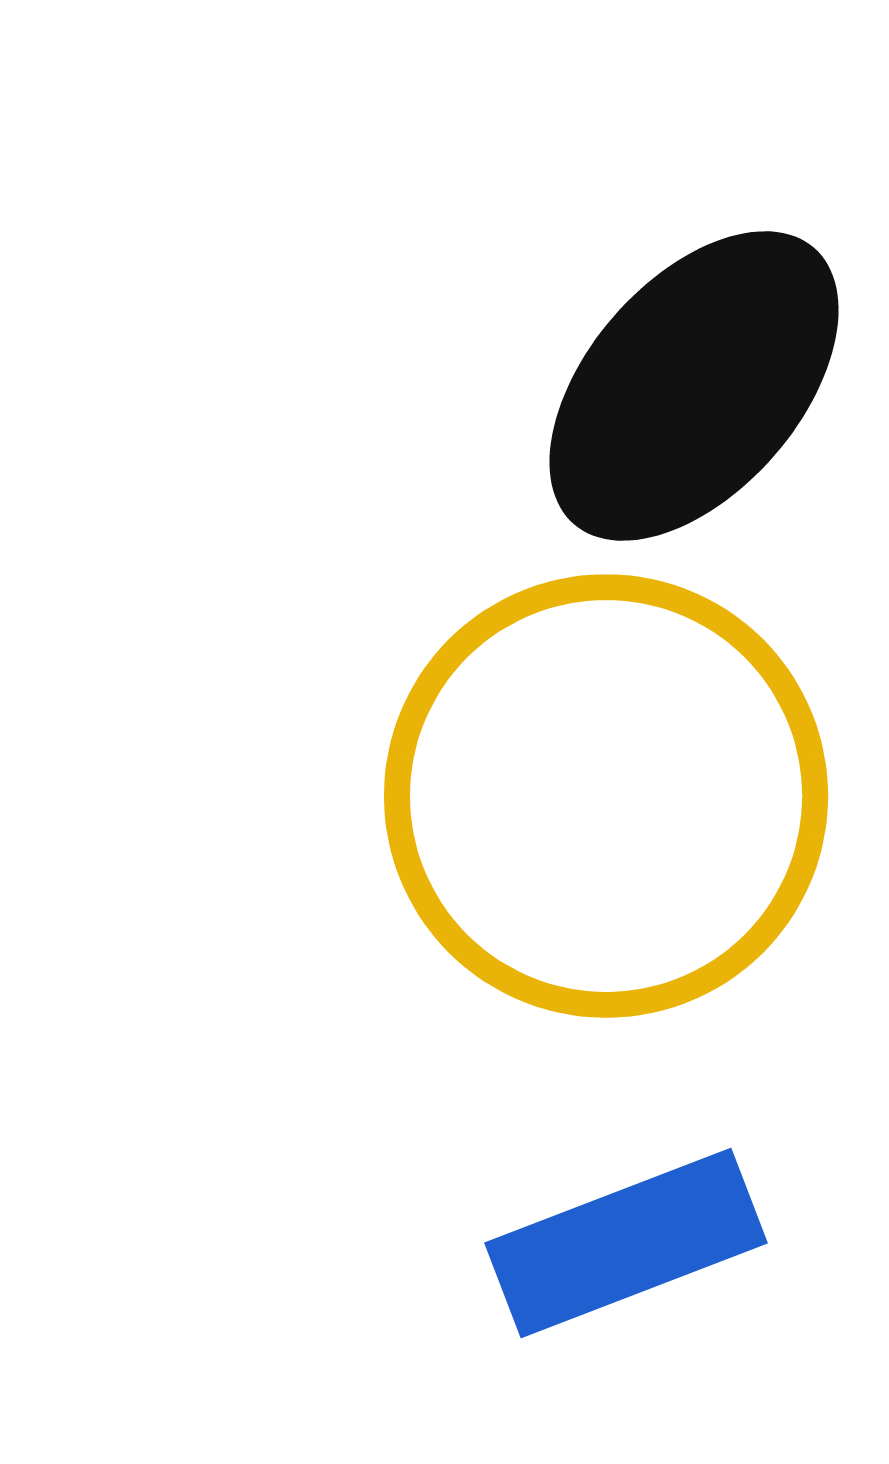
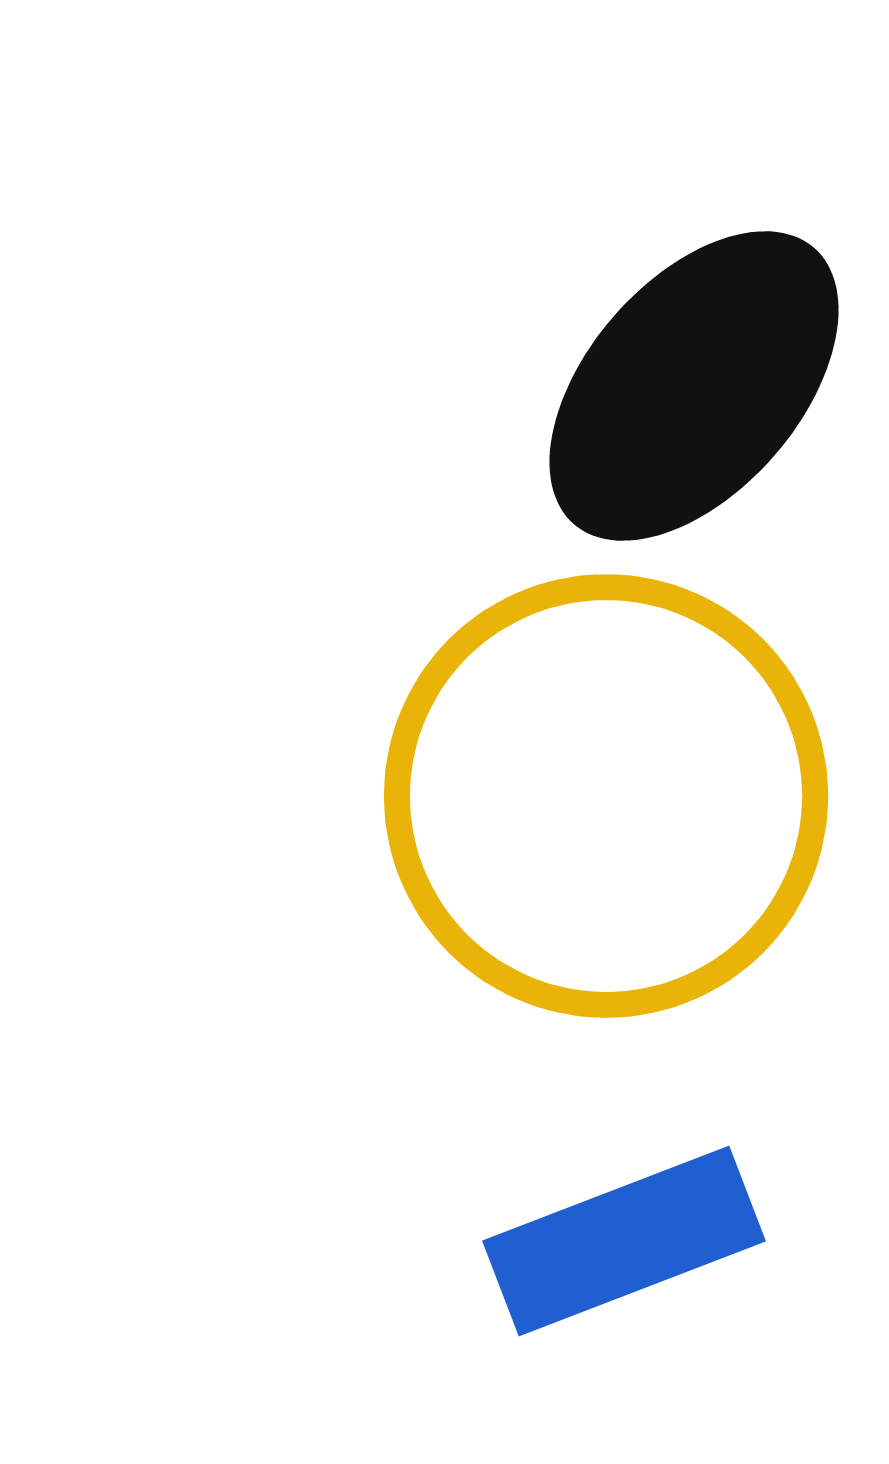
blue rectangle: moved 2 px left, 2 px up
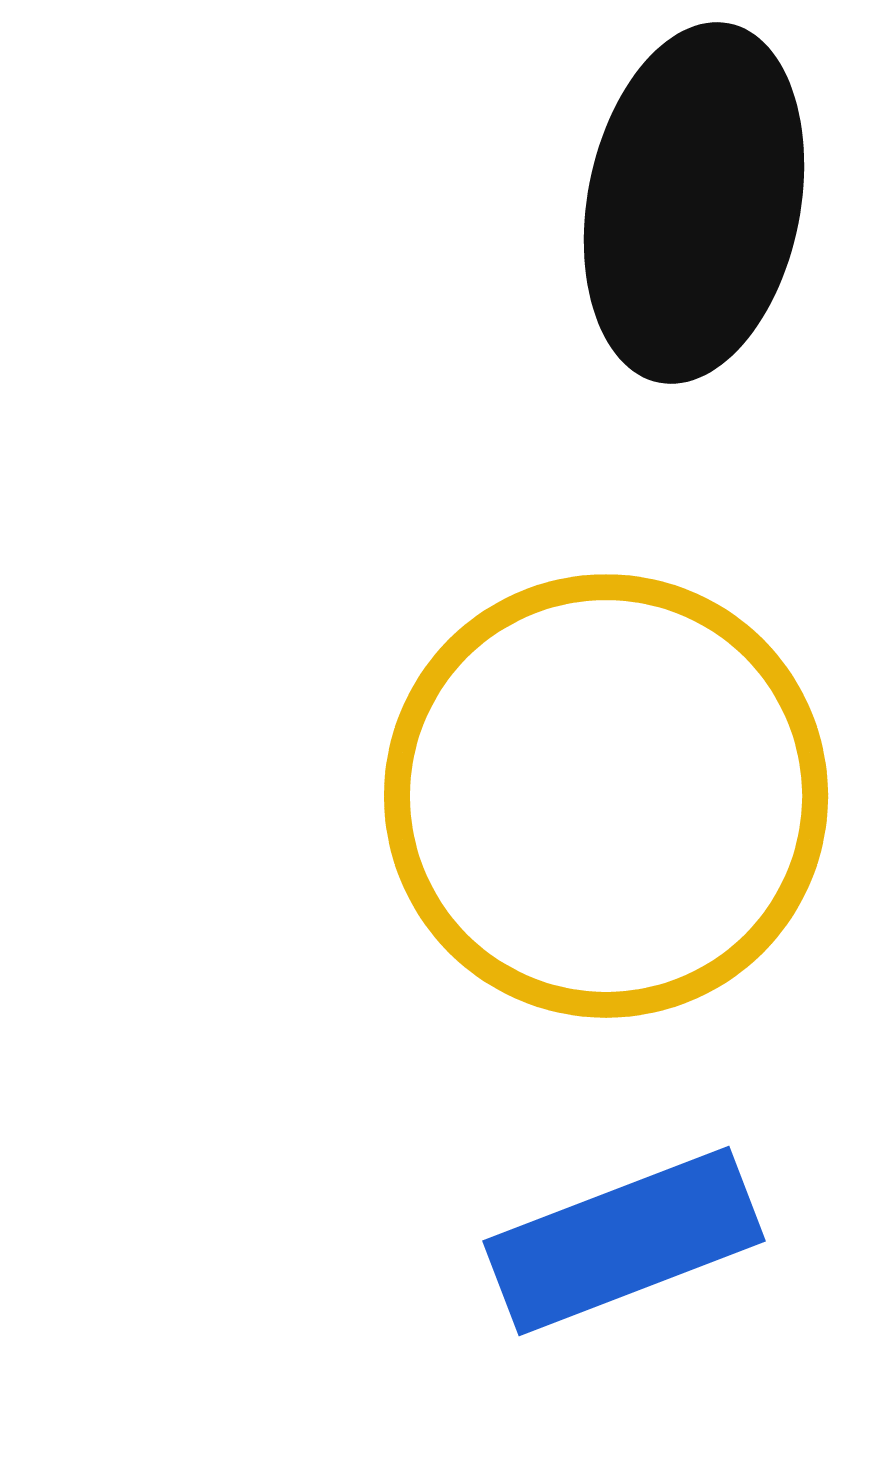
black ellipse: moved 183 px up; rotated 30 degrees counterclockwise
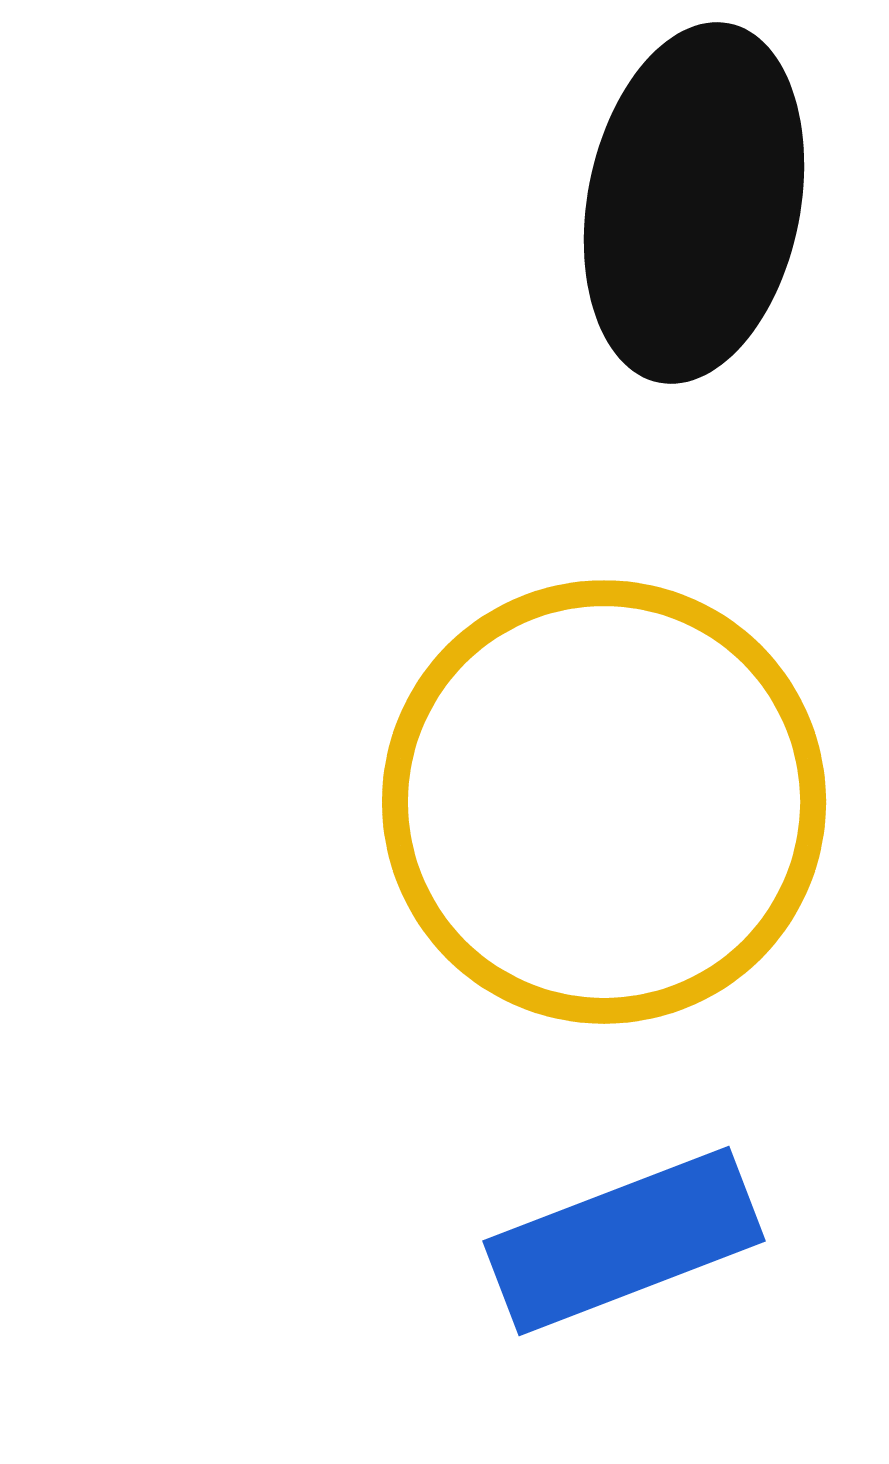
yellow circle: moved 2 px left, 6 px down
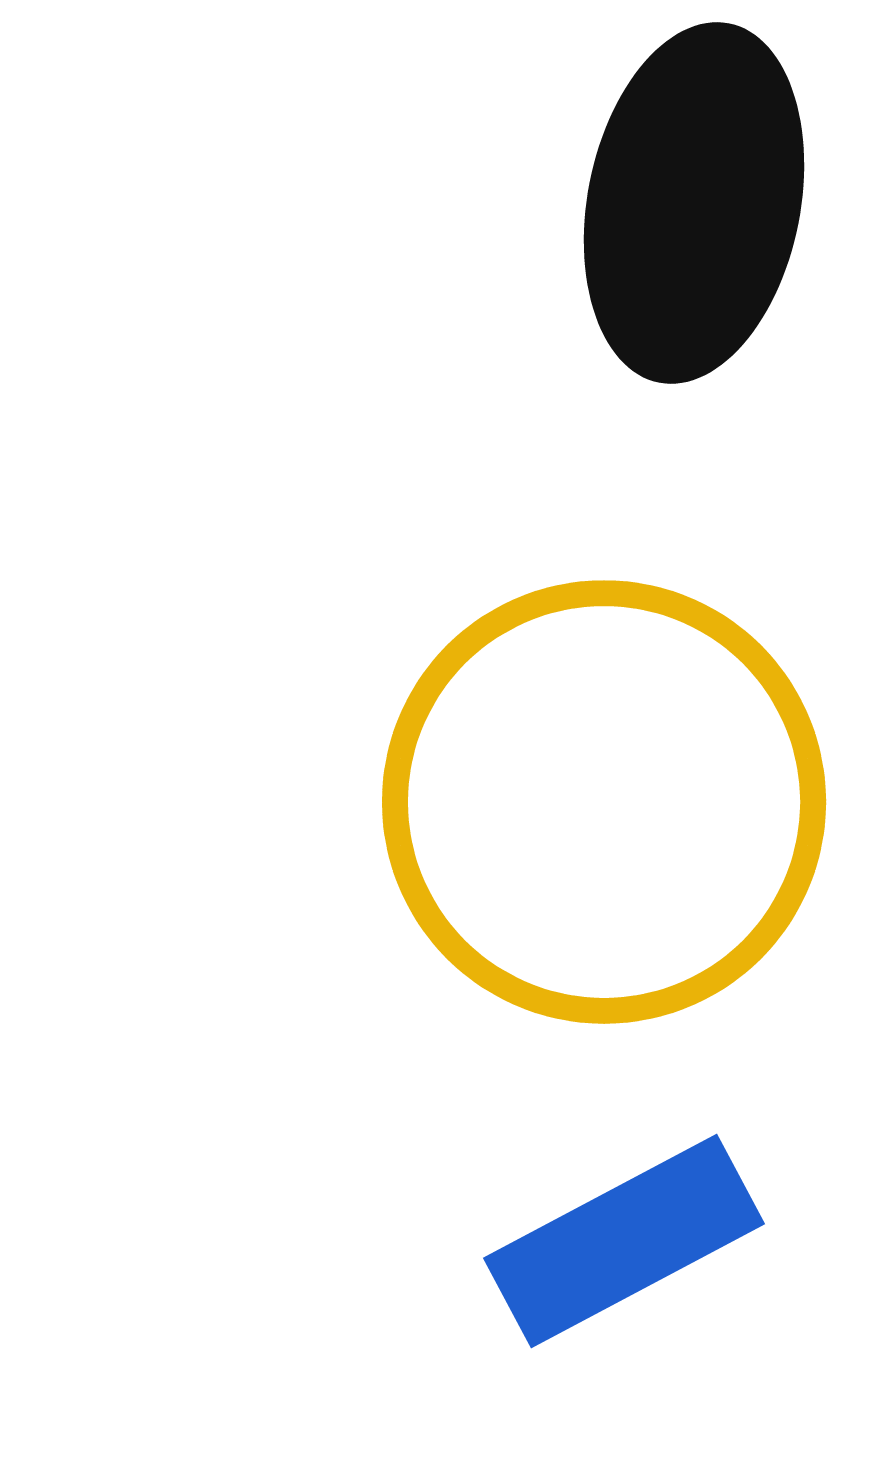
blue rectangle: rotated 7 degrees counterclockwise
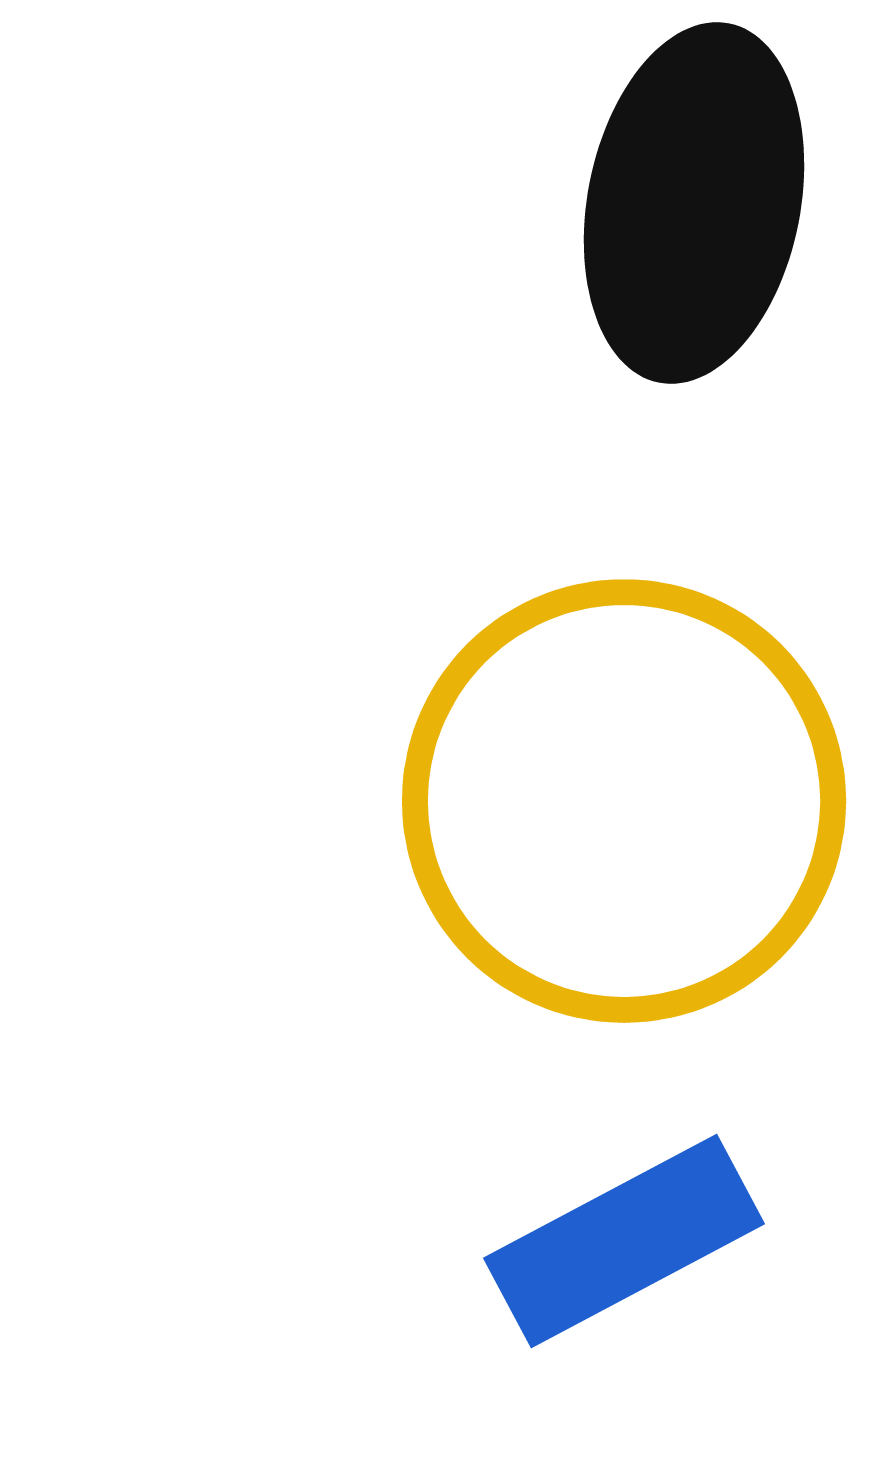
yellow circle: moved 20 px right, 1 px up
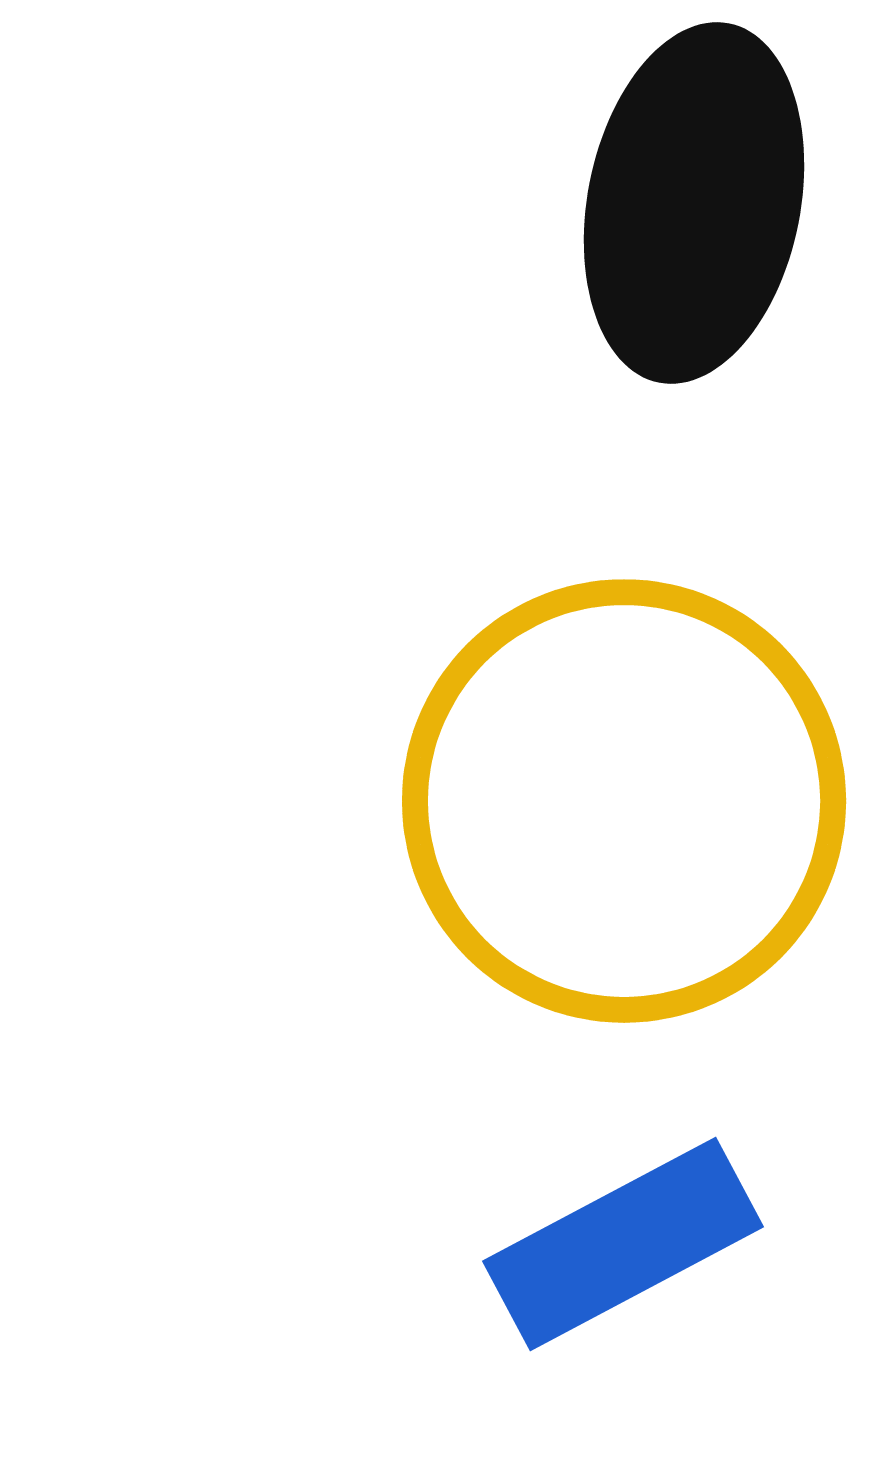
blue rectangle: moved 1 px left, 3 px down
